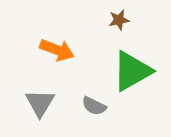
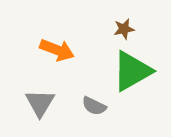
brown star: moved 5 px right, 9 px down
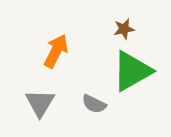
orange arrow: moved 1 px left, 1 px down; rotated 84 degrees counterclockwise
gray semicircle: moved 2 px up
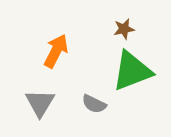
green triangle: rotated 9 degrees clockwise
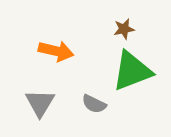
orange arrow: rotated 76 degrees clockwise
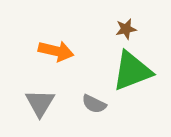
brown star: moved 2 px right
